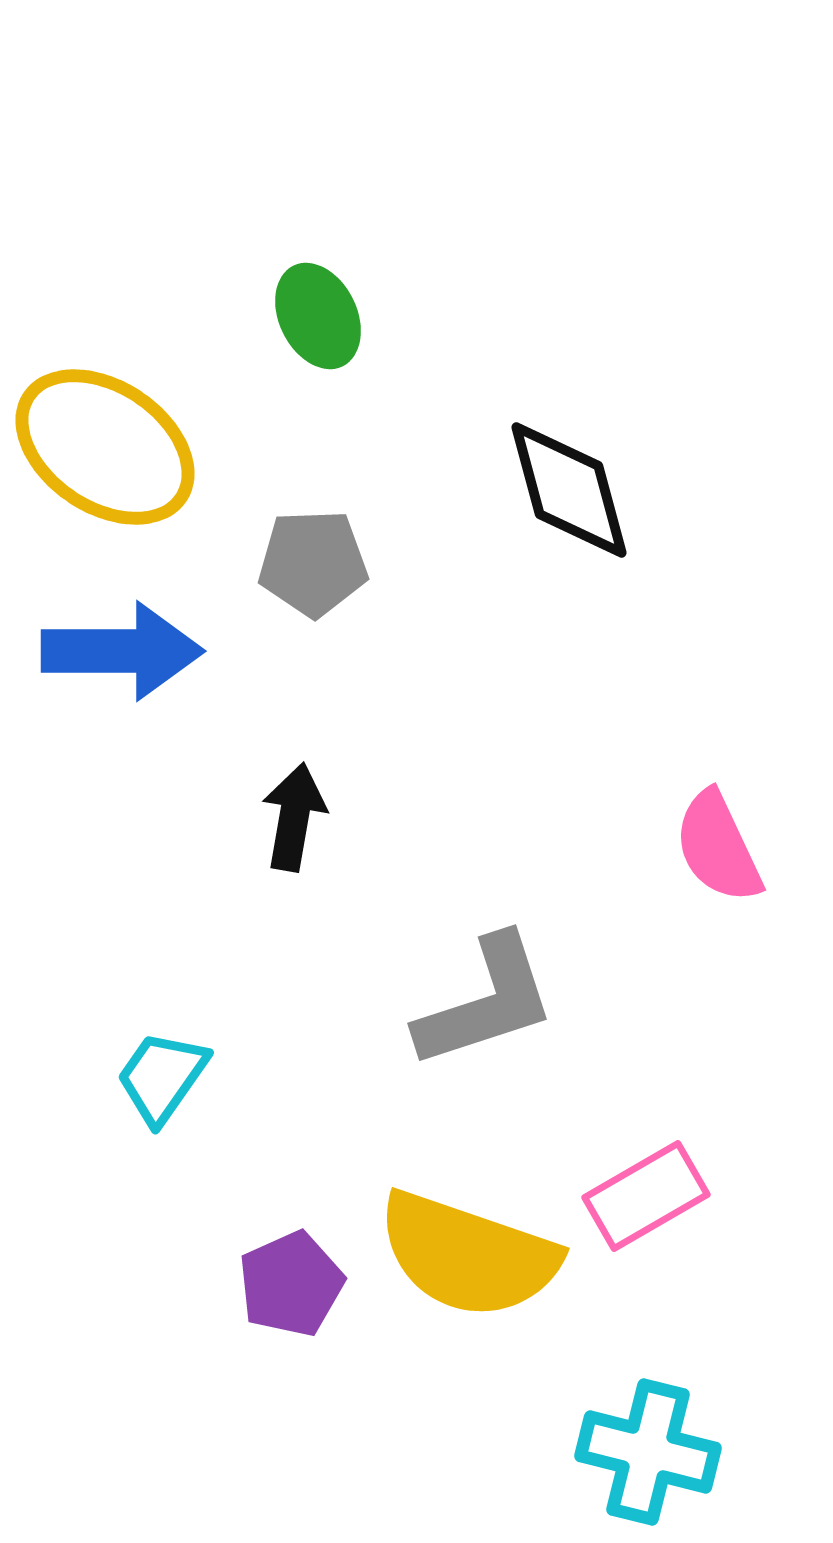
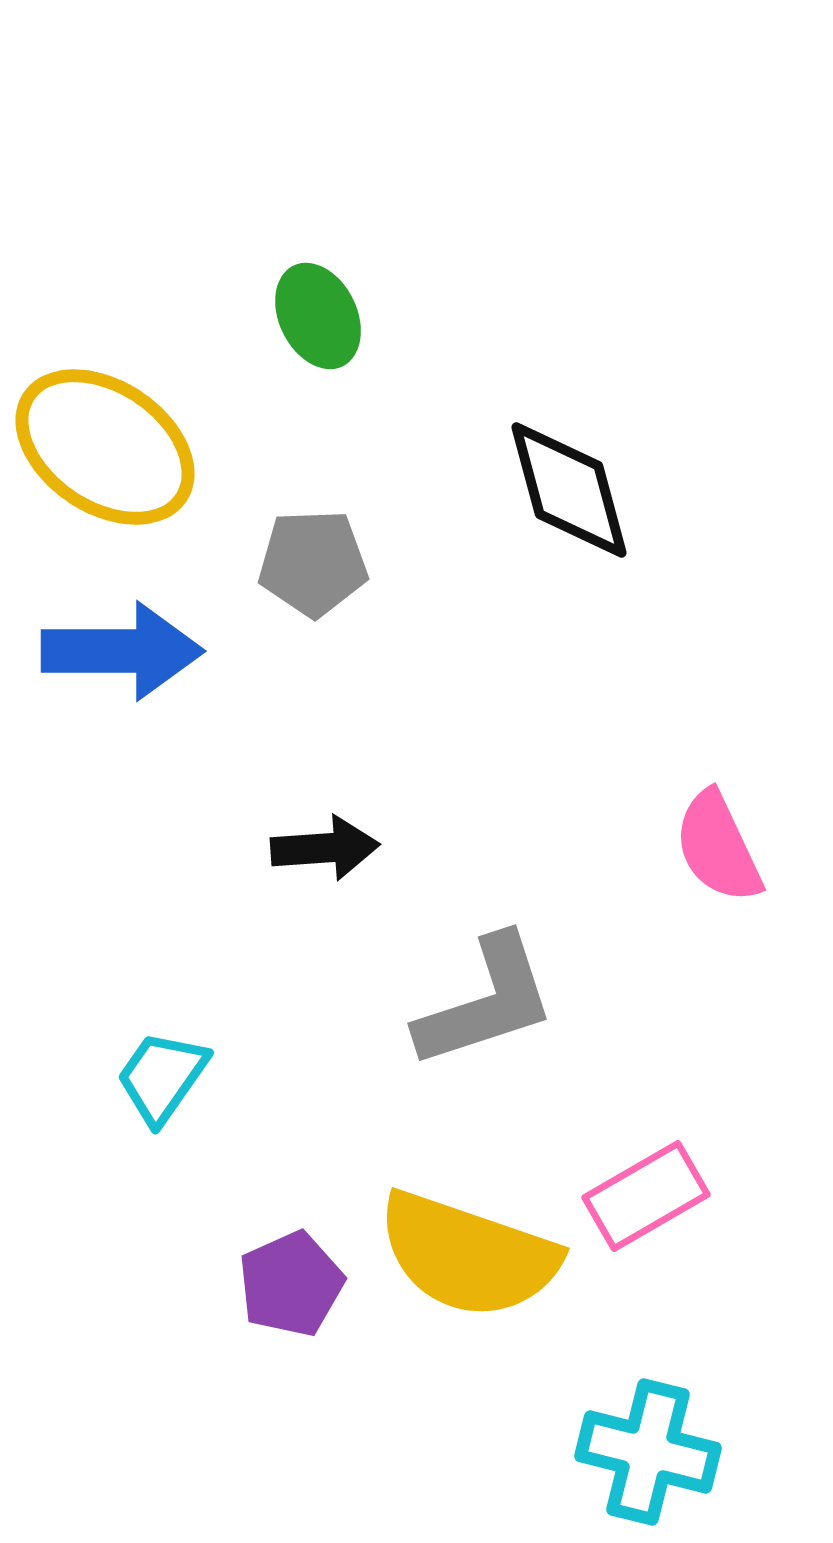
black arrow: moved 31 px right, 31 px down; rotated 76 degrees clockwise
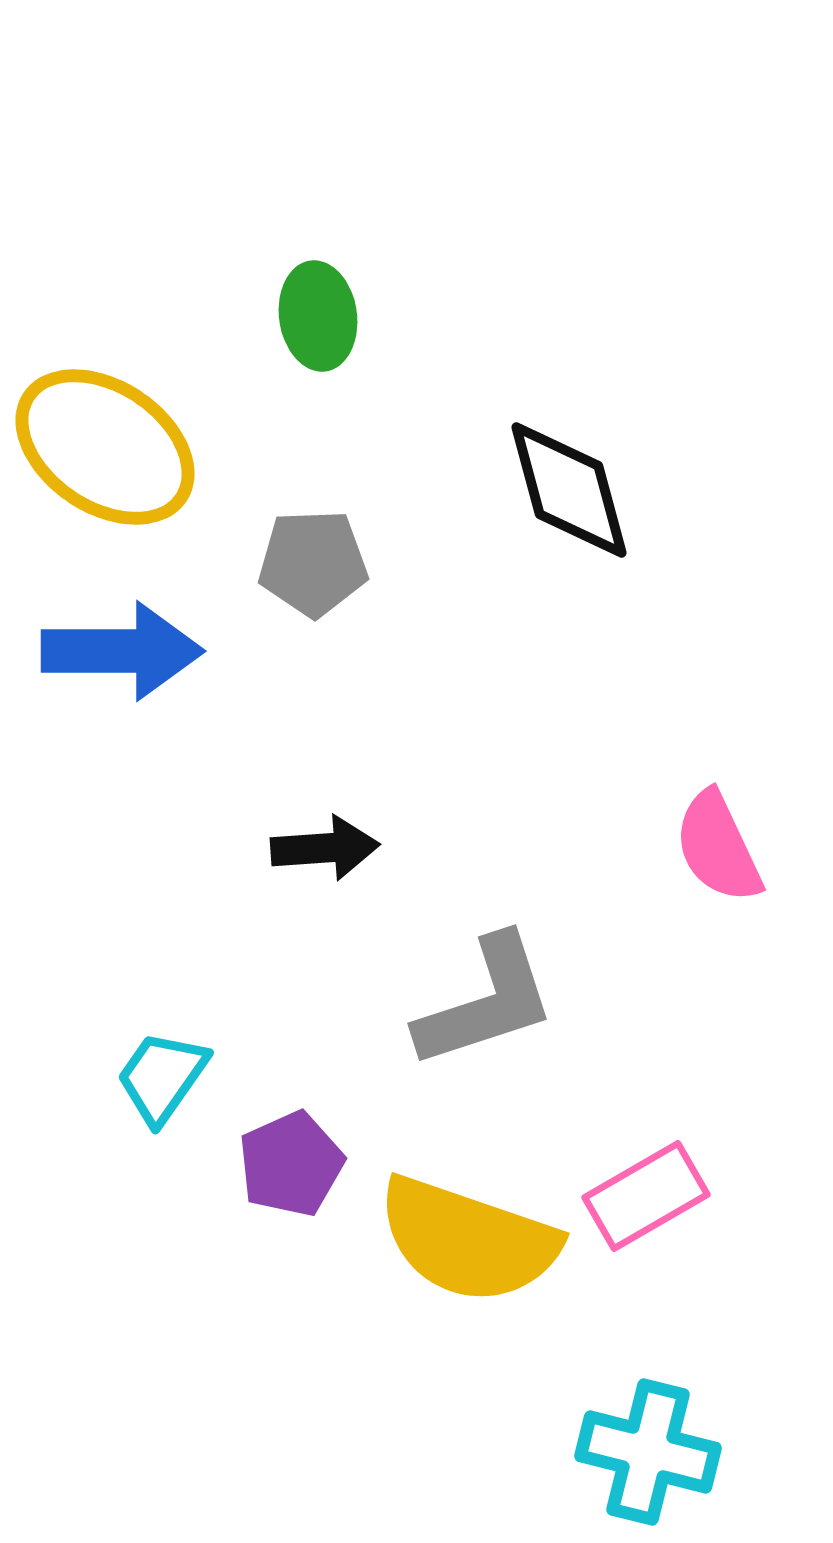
green ellipse: rotated 18 degrees clockwise
yellow semicircle: moved 15 px up
purple pentagon: moved 120 px up
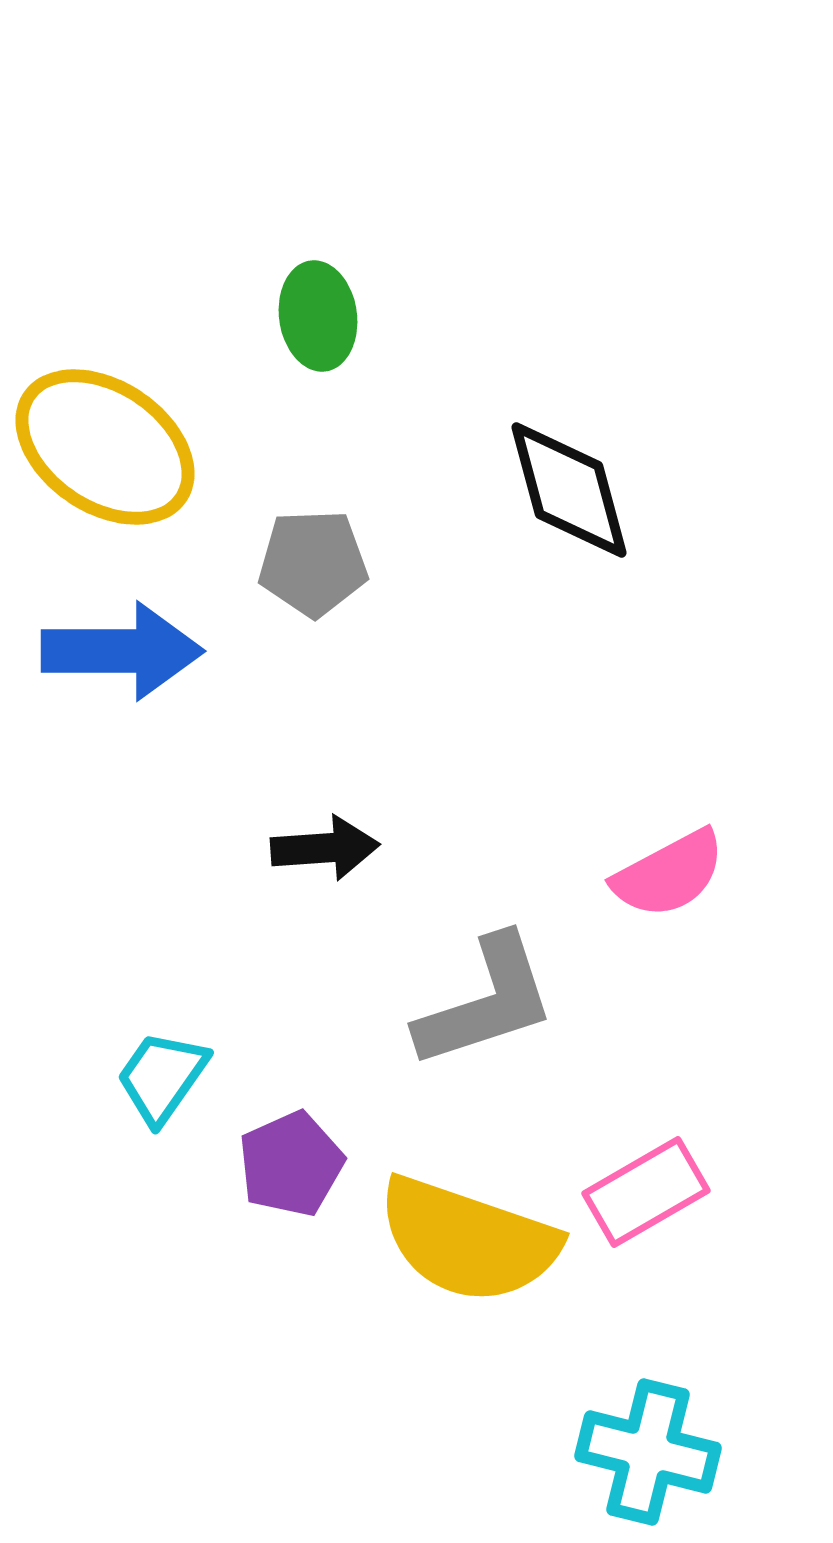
pink semicircle: moved 49 px left, 27 px down; rotated 93 degrees counterclockwise
pink rectangle: moved 4 px up
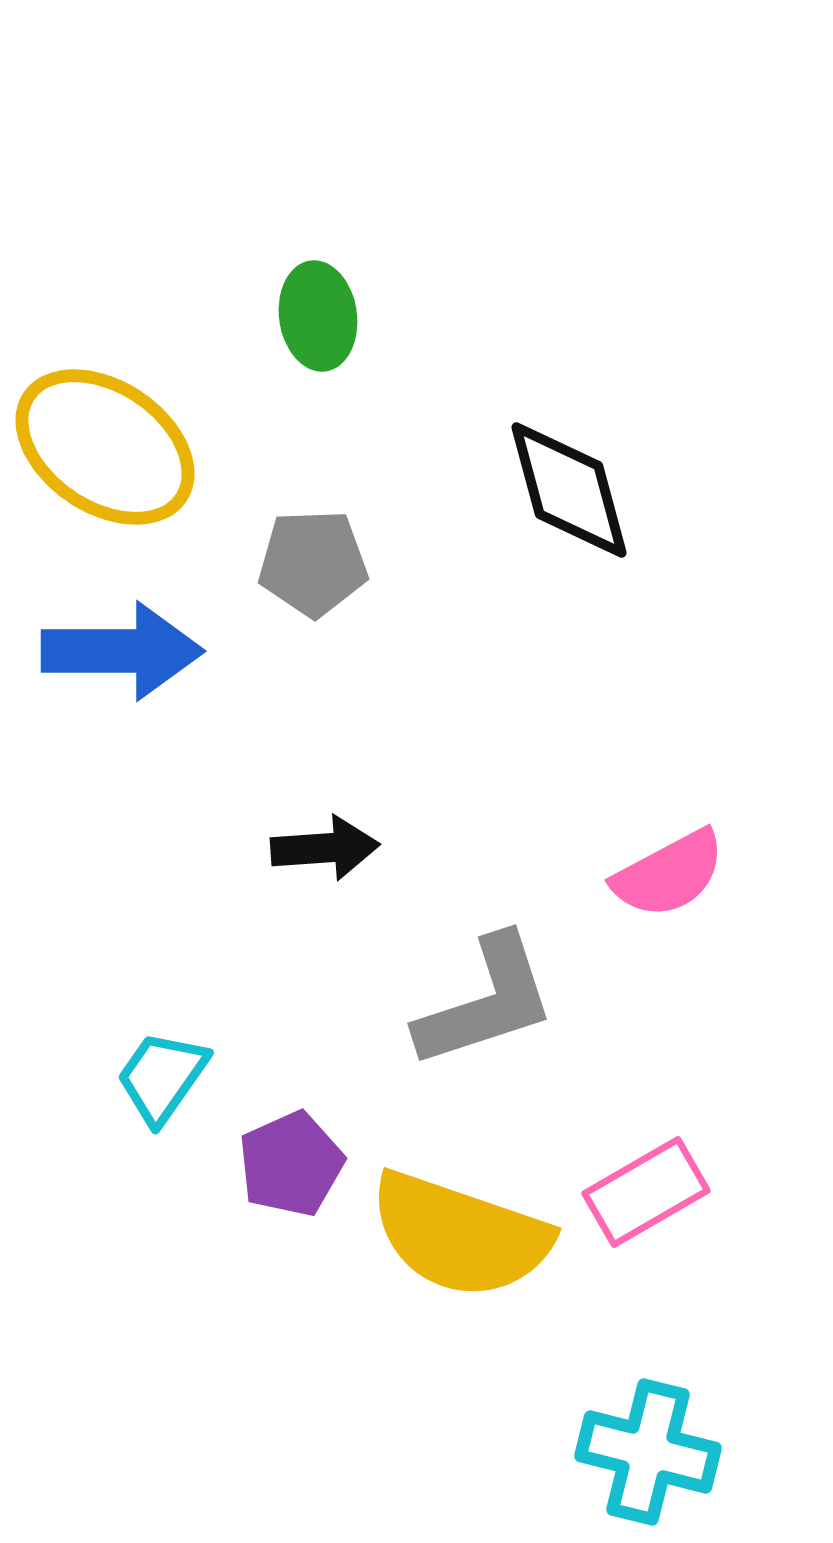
yellow semicircle: moved 8 px left, 5 px up
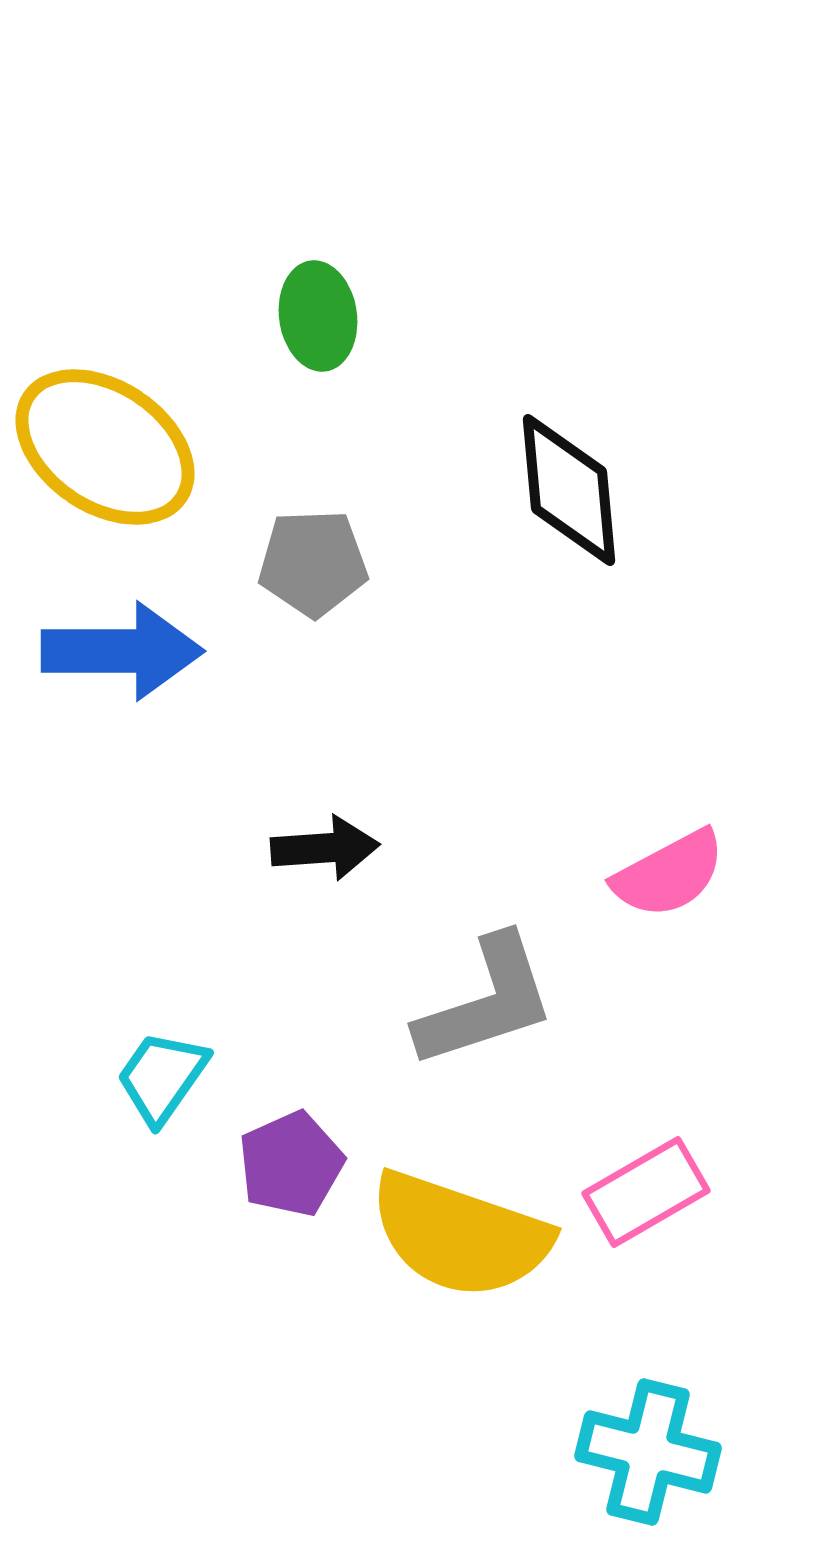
black diamond: rotated 10 degrees clockwise
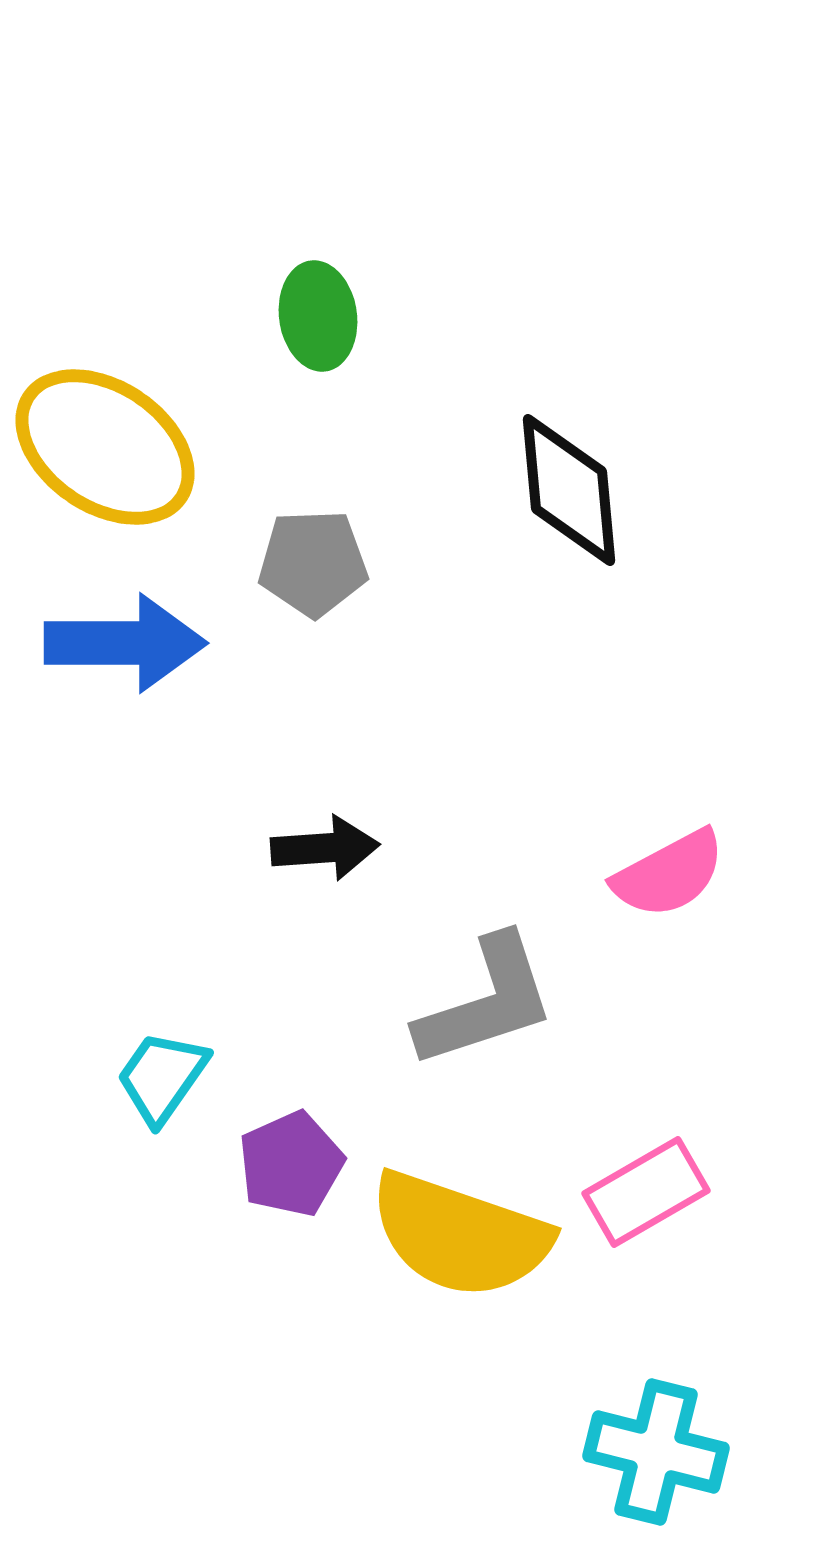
blue arrow: moved 3 px right, 8 px up
cyan cross: moved 8 px right
